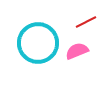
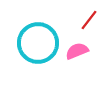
red line: moved 3 px right, 2 px up; rotated 25 degrees counterclockwise
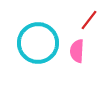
pink semicircle: rotated 65 degrees counterclockwise
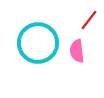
pink semicircle: rotated 10 degrees counterclockwise
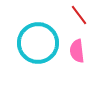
red line: moved 10 px left, 5 px up; rotated 75 degrees counterclockwise
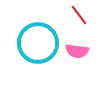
pink semicircle: rotated 75 degrees counterclockwise
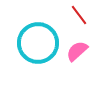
pink semicircle: rotated 130 degrees clockwise
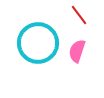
pink semicircle: rotated 30 degrees counterclockwise
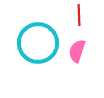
red line: rotated 35 degrees clockwise
